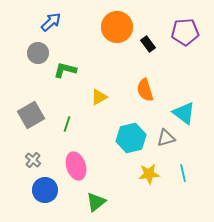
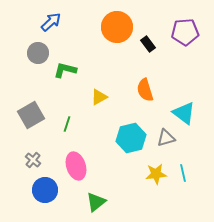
yellow star: moved 7 px right
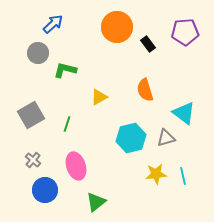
blue arrow: moved 2 px right, 2 px down
cyan line: moved 3 px down
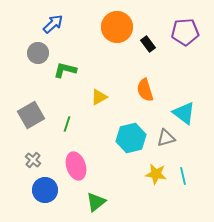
yellow star: rotated 15 degrees clockwise
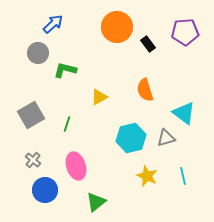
yellow star: moved 9 px left, 2 px down; rotated 15 degrees clockwise
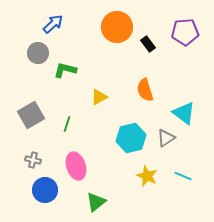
gray triangle: rotated 18 degrees counterclockwise
gray cross: rotated 28 degrees counterclockwise
cyan line: rotated 54 degrees counterclockwise
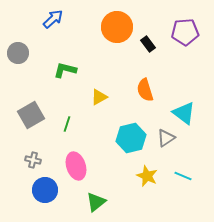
blue arrow: moved 5 px up
gray circle: moved 20 px left
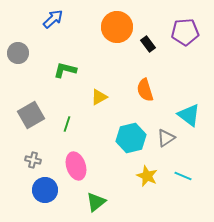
cyan triangle: moved 5 px right, 2 px down
